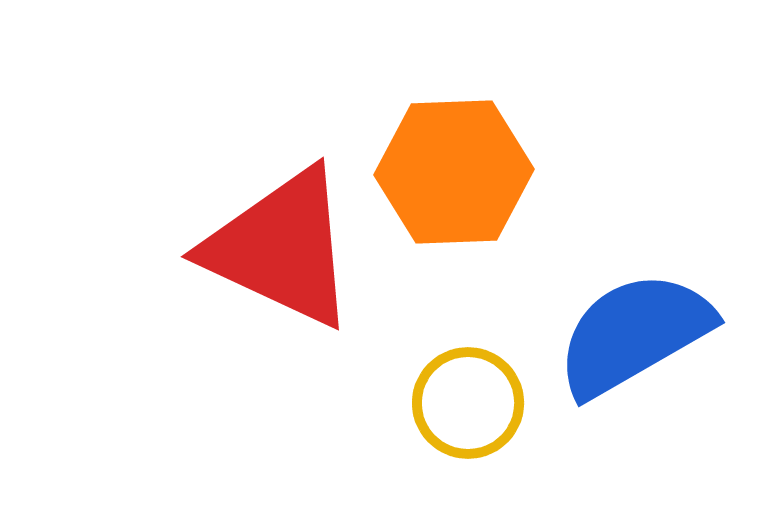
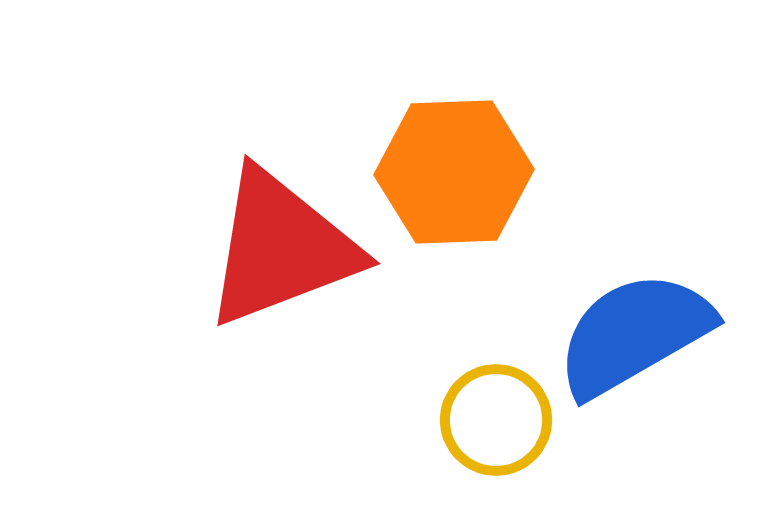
red triangle: rotated 46 degrees counterclockwise
yellow circle: moved 28 px right, 17 px down
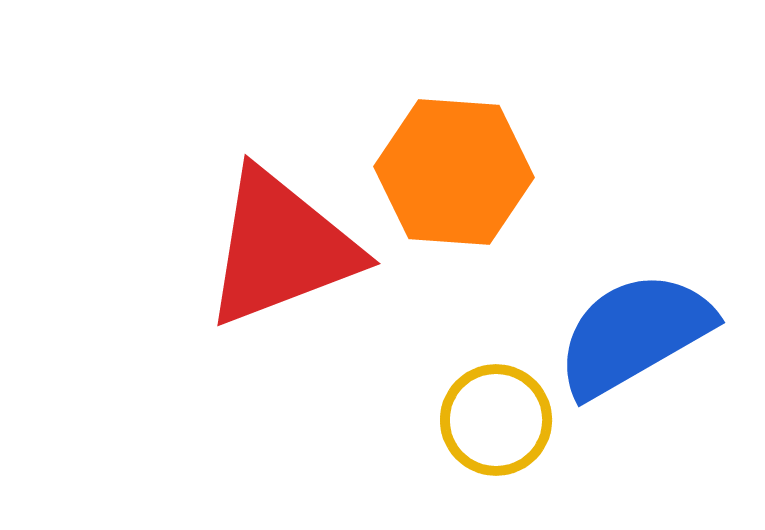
orange hexagon: rotated 6 degrees clockwise
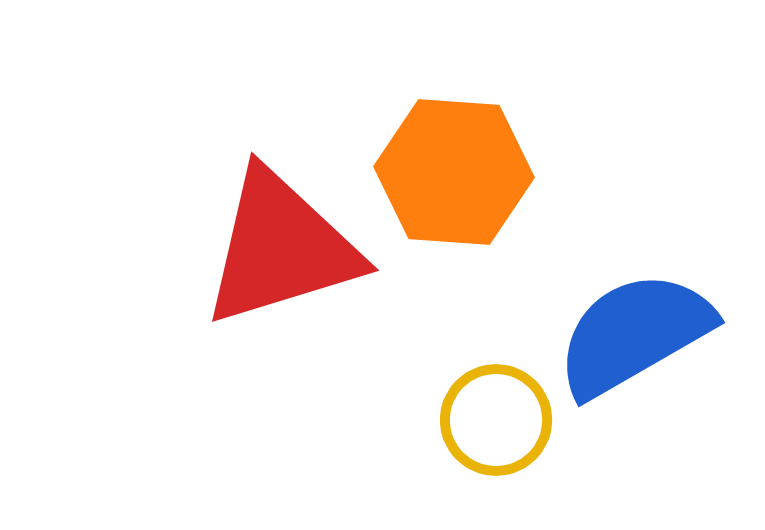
red triangle: rotated 4 degrees clockwise
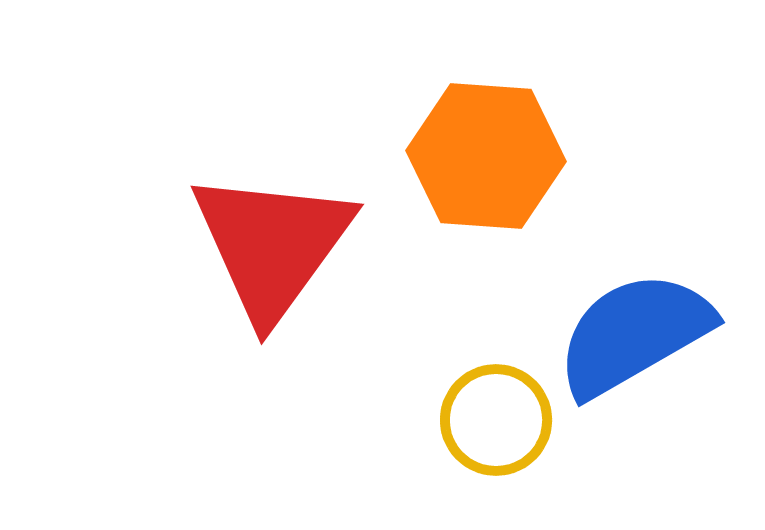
orange hexagon: moved 32 px right, 16 px up
red triangle: moved 9 px left, 3 px up; rotated 37 degrees counterclockwise
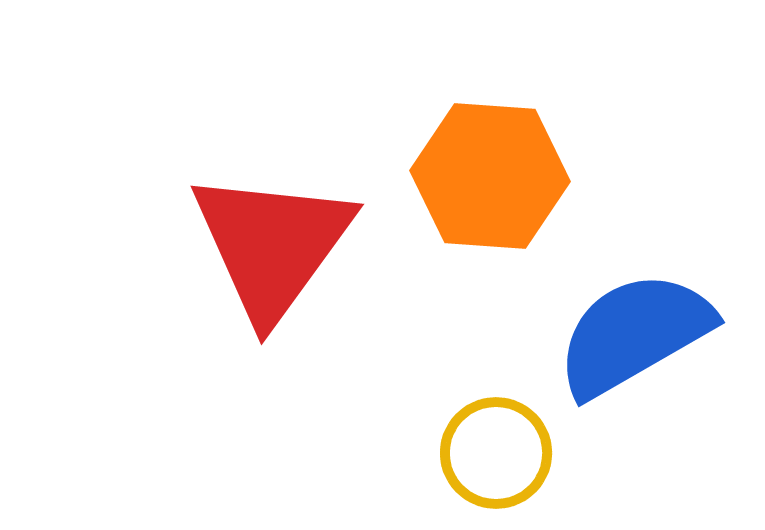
orange hexagon: moved 4 px right, 20 px down
yellow circle: moved 33 px down
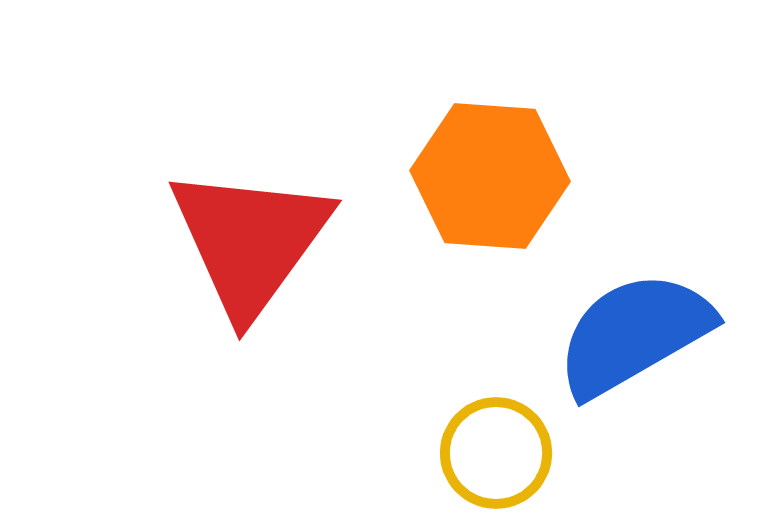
red triangle: moved 22 px left, 4 px up
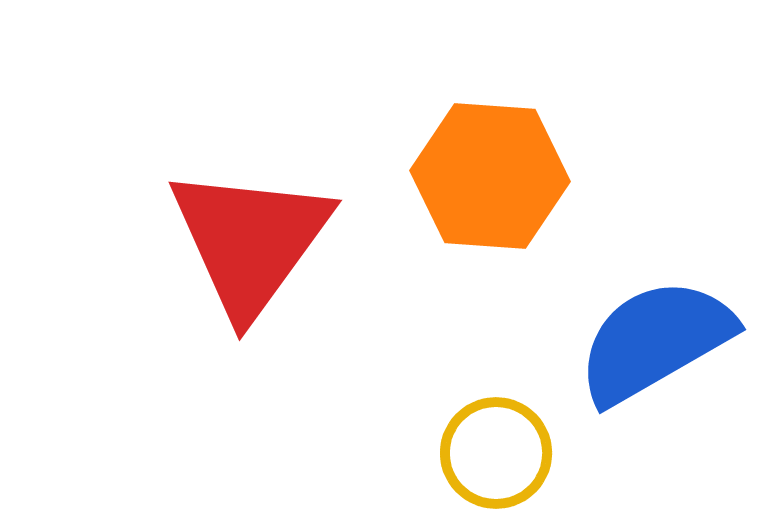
blue semicircle: moved 21 px right, 7 px down
